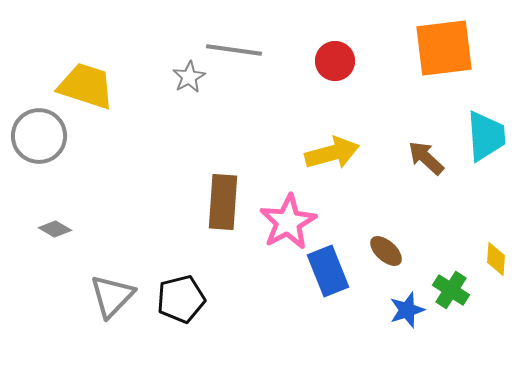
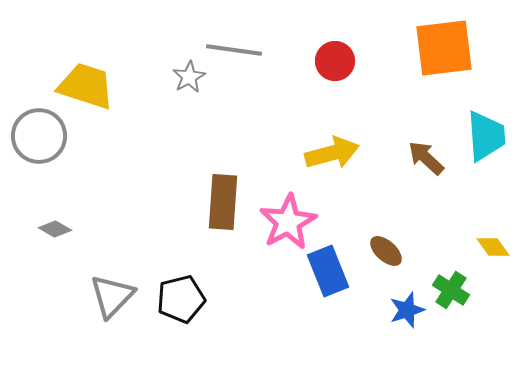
yellow diamond: moved 3 px left, 12 px up; rotated 40 degrees counterclockwise
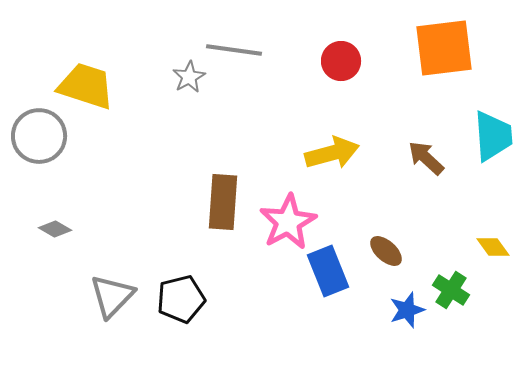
red circle: moved 6 px right
cyan trapezoid: moved 7 px right
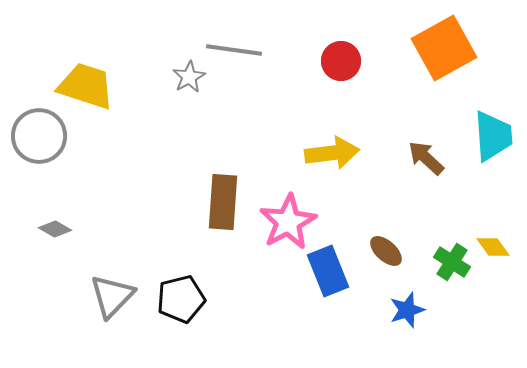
orange square: rotated 22 degrees counterclockwise
yellow arrow: rotated 8 degrees clockwise
green cross: moved 1 px right, 28 px up
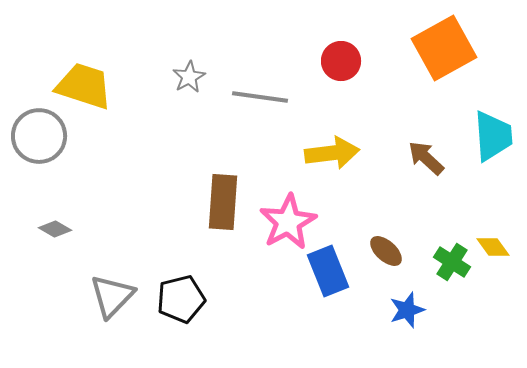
gray line: moved 26 px right, 47 px down
yellow trapezoid: moved 2 px left
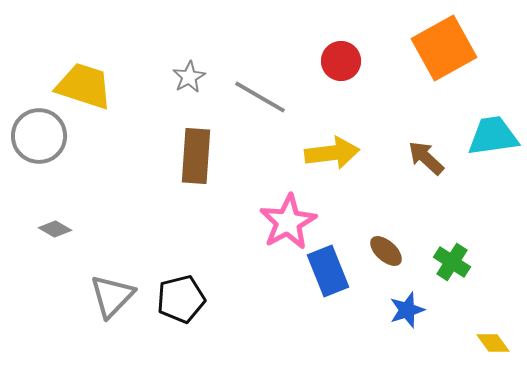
gray line: rotated 22 degrees clockwise
cyan trapezoid: rotated 94 degrees counterclockwise
brown rectangle: moved 27 px left, 46 px up
yellow diamond: moved 96 px down
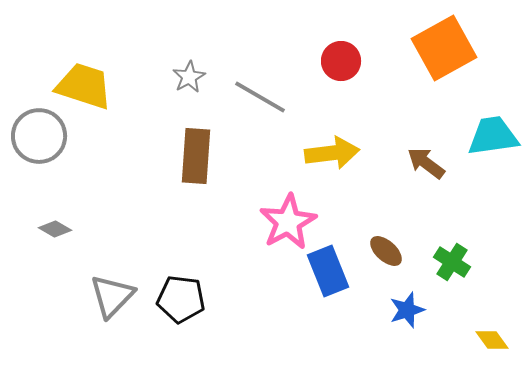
brown arrow: moved 5 px down; rotated 6 degrees counterclockwise
black pentagon: rotated 21 degrees clockwise
yellow diamond: moved 1 px left, 3 px up
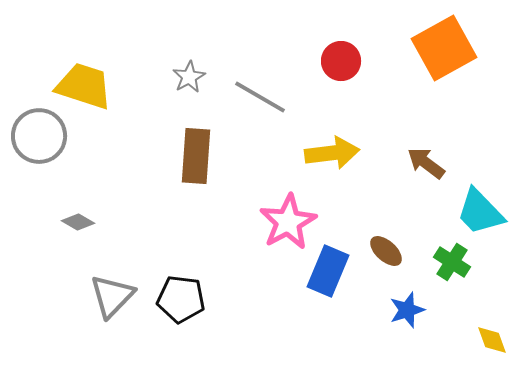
cyan trapezoid: moved 13 px left, 76 px down; rotated 126 degrees counterclockwise
gray diamond: moved 23 px right, 7 px up
blue rectangle: rotated 45 degrees clockwise
yellow diamond: rotated 16 degrees clockwise
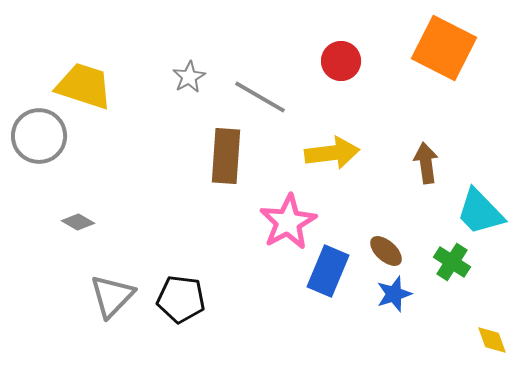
orange square: rotated 34 degrees counterclockwise
brown rectangle: moved 30 px right
brown arrow: rotated 45 degrees clockwise
blue star: moved 13 px left, 16 px up
